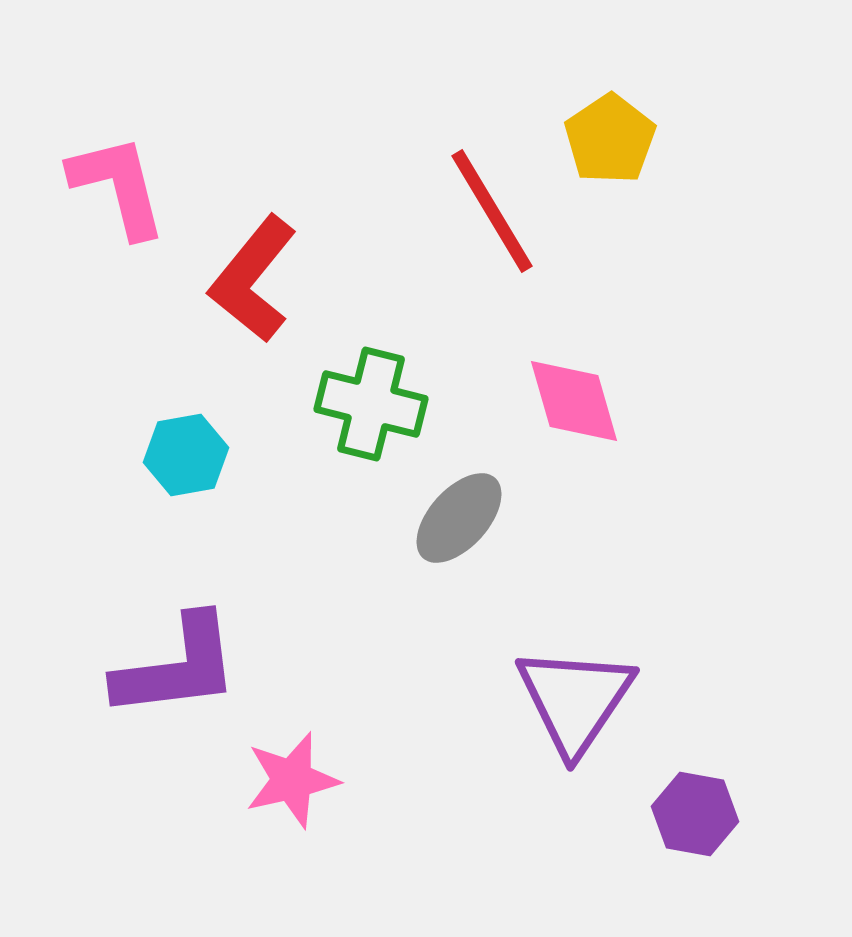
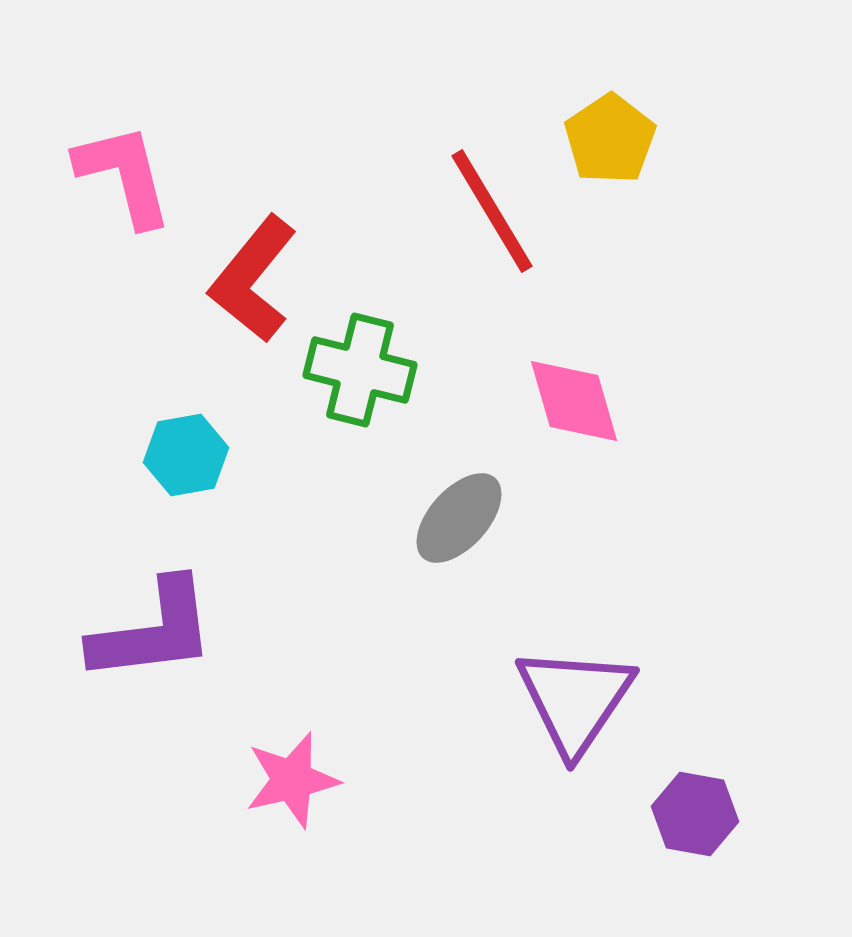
pink L-shape: moved 6 px right, 11 px up
green cross: moved 11 px left, 34 px up
purple L-shape: moved 24 px left, 36 px up
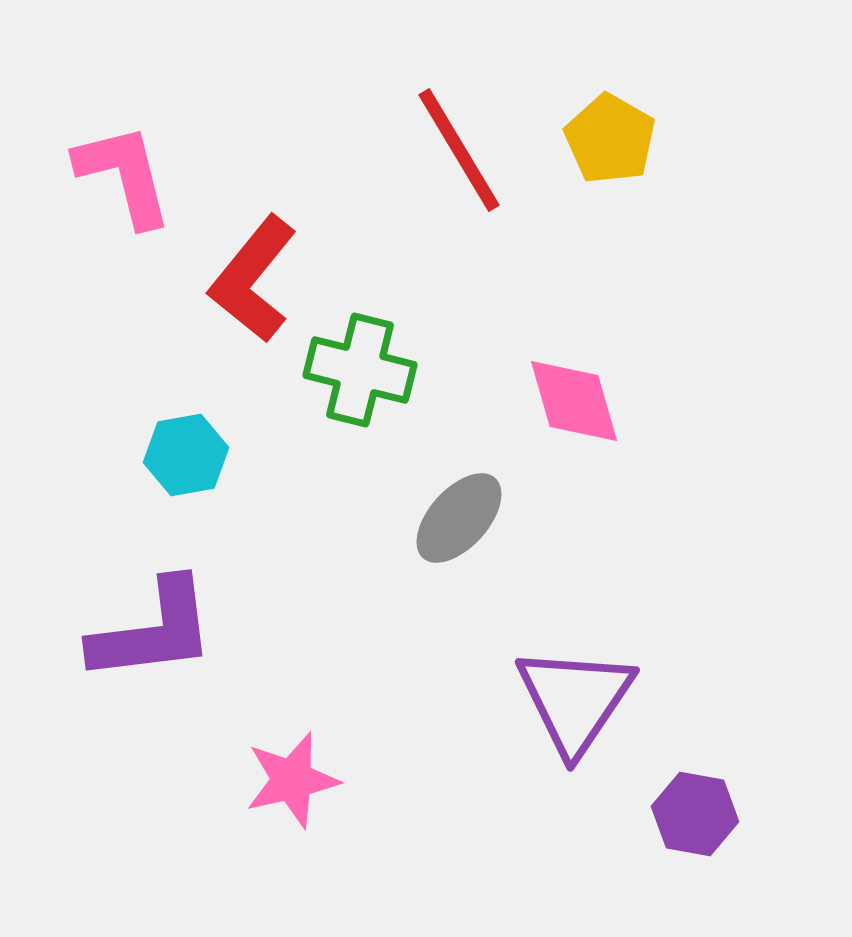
yellow pentagon: rotated 8 degrees counterclockwise
red line: moved 33 px left, 61 px up
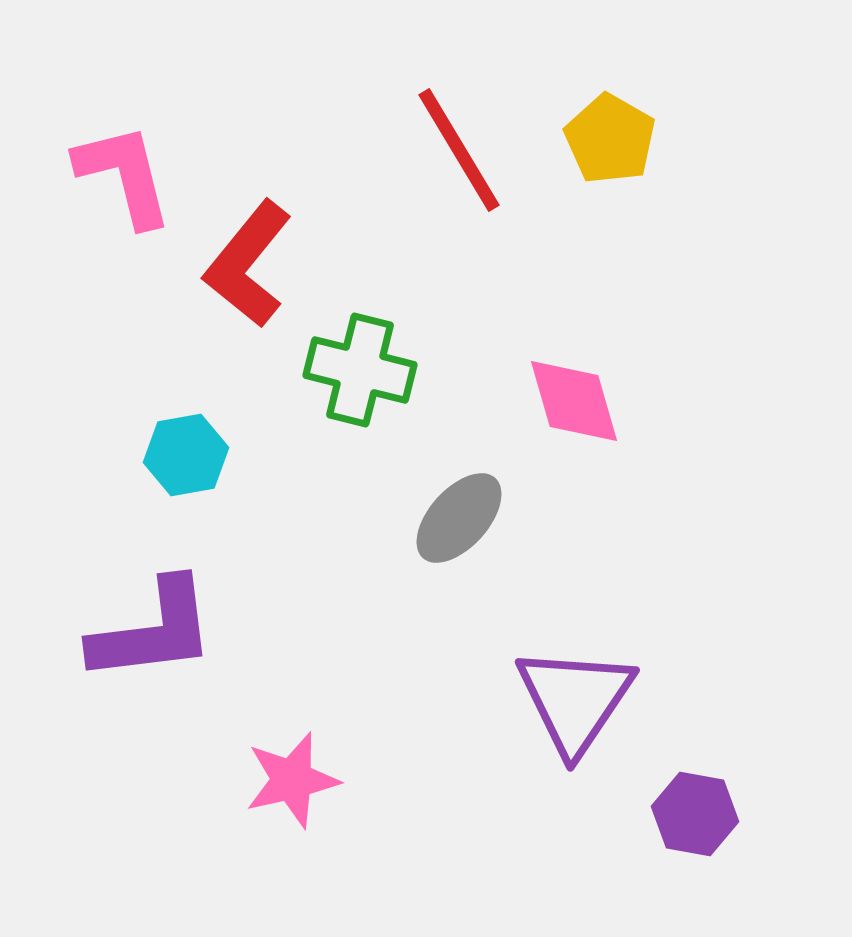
red L-shape: moved 5 px left, 15 px up
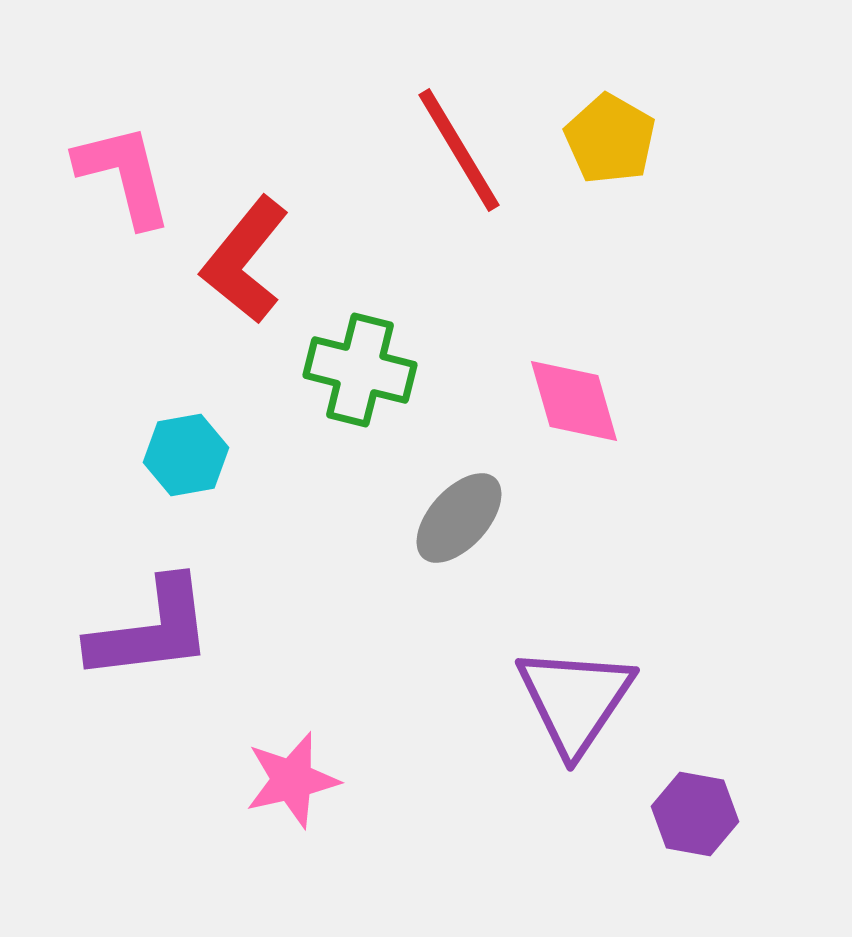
red L-shape: moved 3 px left, 4 px up
purple L-shape: moved 2 px left, 1 px up
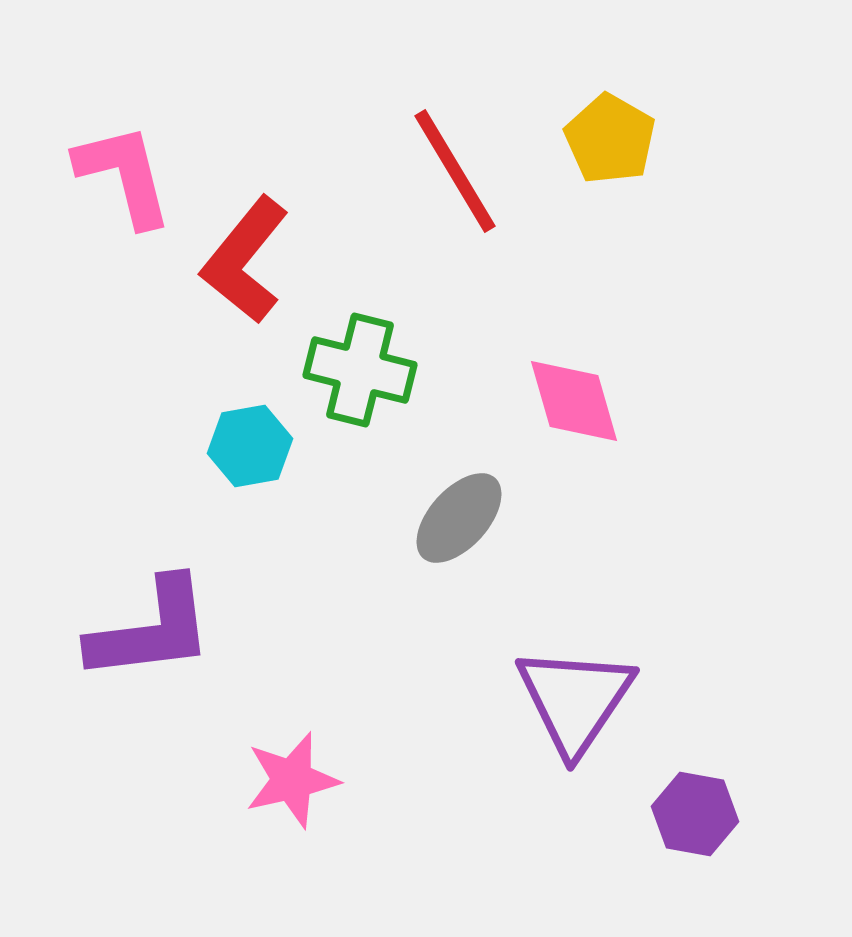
red line: moved 4 px left, 21 px down
cyan hexagon: moved 64 px right, 9 px up
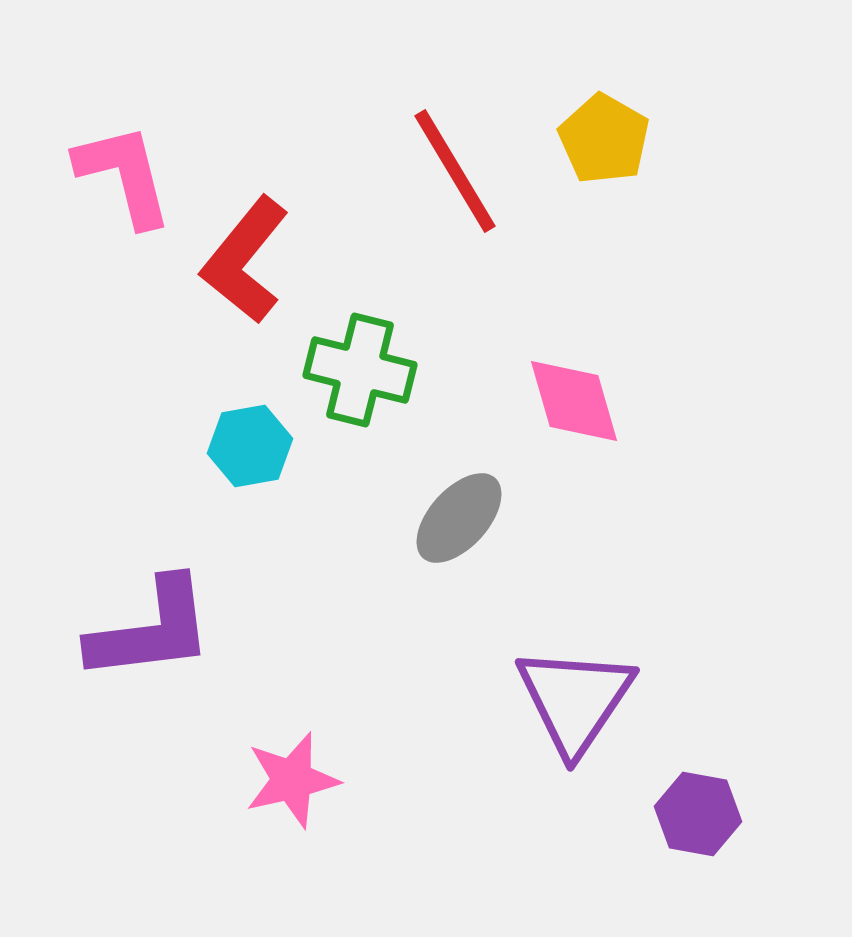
yellow pentagon: moved 6 px left
purple hexagon: moved 3 px right
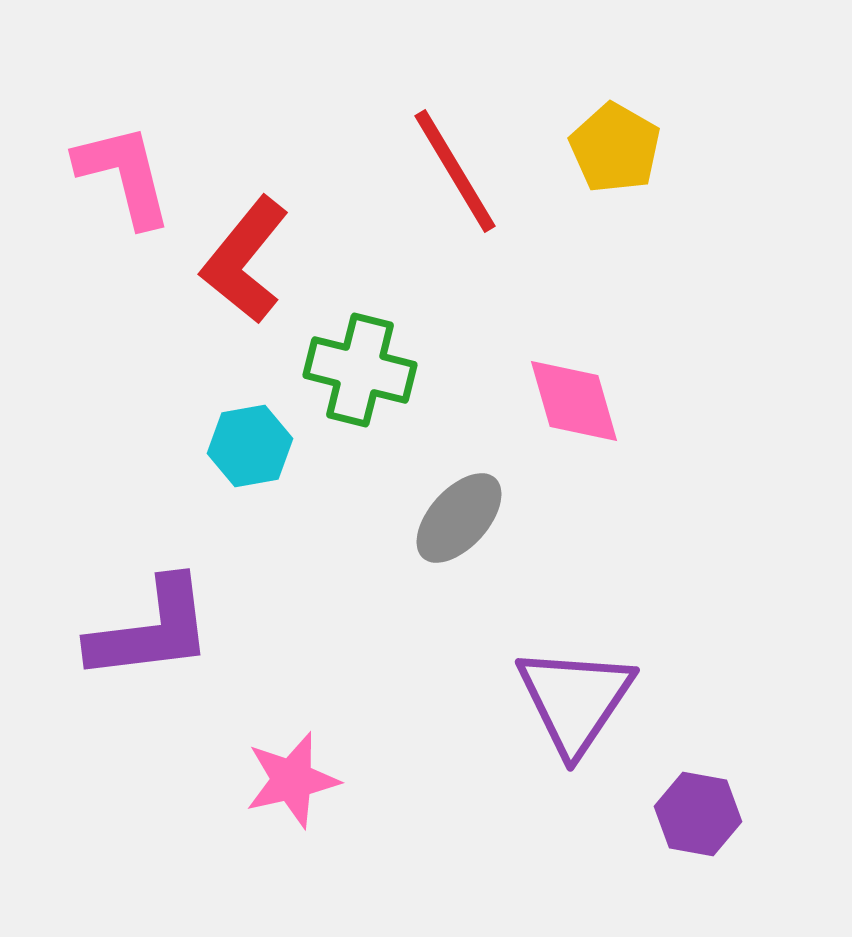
yellow pentagon: moved 11 px right, 9 px down
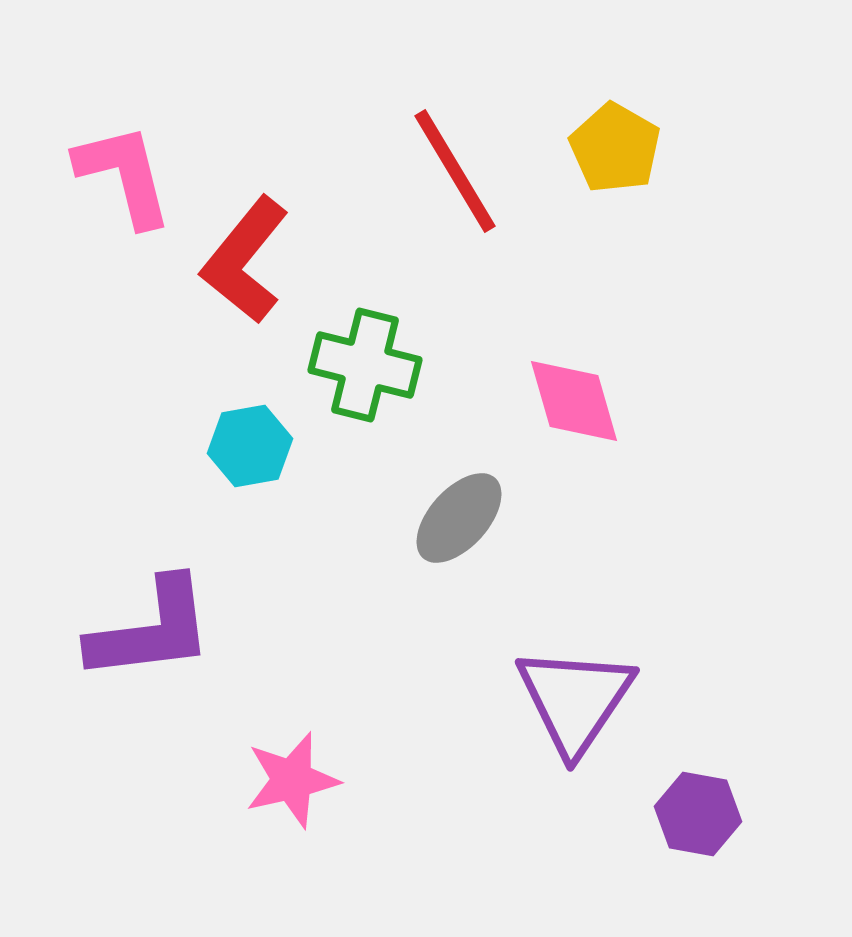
green cross: moved 5 px right, 5 px up
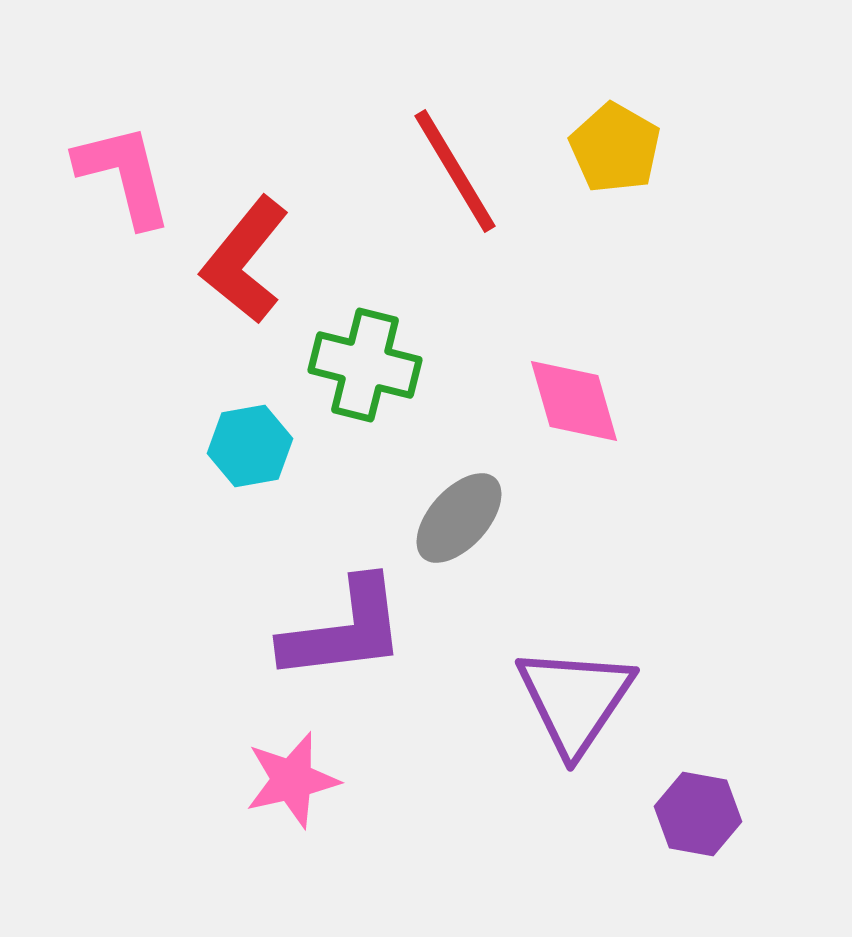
purple L-shape: moved 193 px right
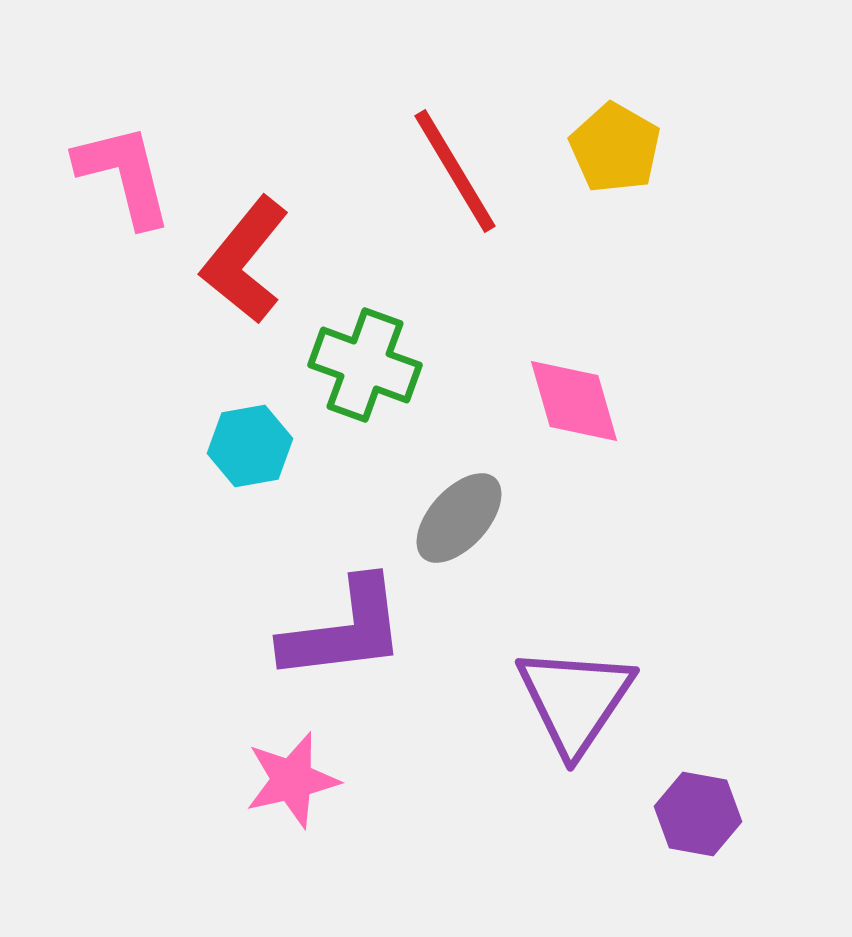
green cross: rotated 6 degrees clockwise
